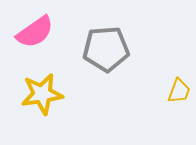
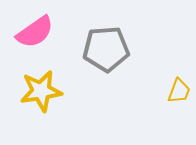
yellow star: moved 1 px left, 3 px up
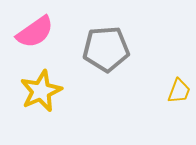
yellow star: rotated 15 degrees counterclockwise
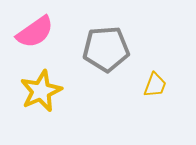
yellow trapezoid: moved 24 px left, 6 px up
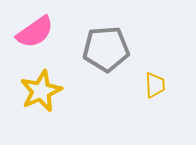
yellow trapezoid: rotated 24 degrees counterclockwise
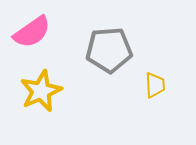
pink semicircle: moved 3 px left
gray pentagon: moved 3 px right, 1 px down
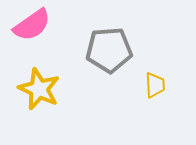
pink semicircle: moved 7 px up
yellow star: moved 2 px left, 2 px up; rotated 24 degrees counterclockwise
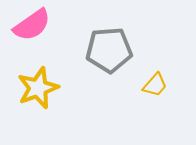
yellow trapezoid: rotated 44 degrees clockwise
yellow star: moved 1 px left, 1 px up; rotated 27 degrees clockwise
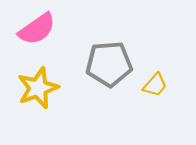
pink semicircle: moved 5 px right, 4 px down
gray pentagon: moved 14 px down
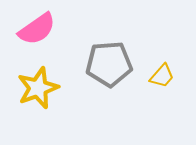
yellow trapezoid: moved 7 px right, 9 px up
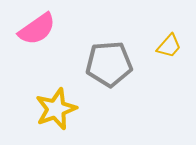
yellow trapezoid: moved 7 px right, 30 px up
yellow star: moved 18 px right, 21 px down
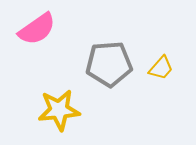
yellow trapezoid: moved 8 px left, 22 px down
yellow star: moved 3 px right, 1 px down; rotated 15 degrees clockwise
